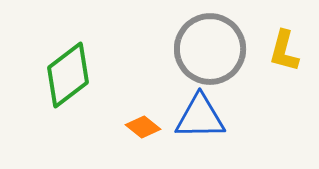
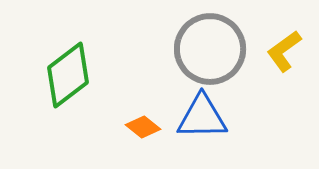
yellow L-shape: rotated 39 degrees clockwise
blue triangle: moved 2 px right
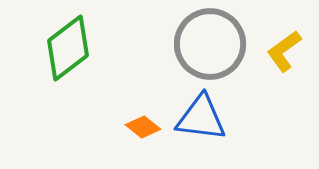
gray circle: moved 5 px up
green diamond: moved 27 px up
blue triangle: moved 1 px left, 1 px down; rotated 8 degrees clockwise
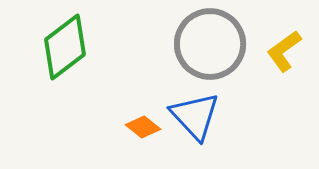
green diamond: moved 3 px left, 1 px up
blue triangle: moved 6 px left, 2 px up; rotated 40 degrees clockwise
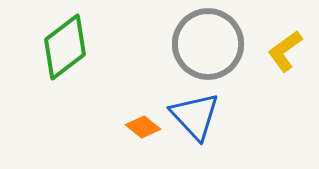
gray circle: moved 2 px left
yellow L-shape: moved 1 px right
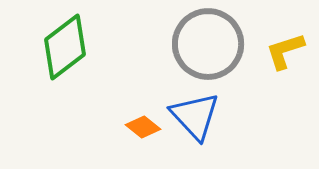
yellow L-shape: rotated 18 degrees clockwise
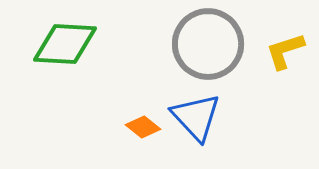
green diamond: moved 3 px up; rotated 40 degrees clockwise
blue triangle: moved 1 px right, 1 px down
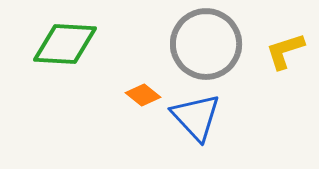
gray circle: moved 2 px left
orange diamond: moved 32 px up
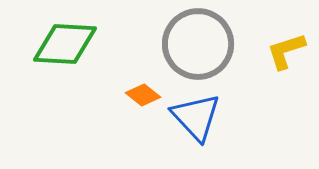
gray circle: moved 8 px left
yellow L-shape: moved 1 px right
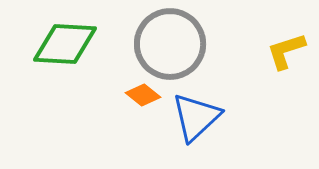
gray circle: moved 28 px left
blue triangle: rotated 30 degrees clockwise
